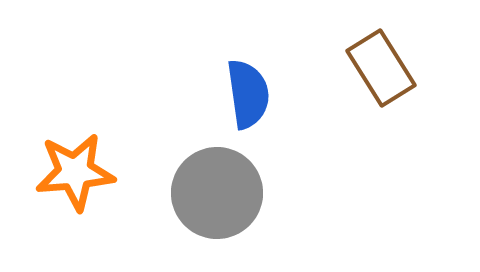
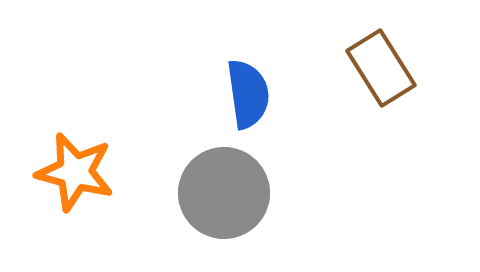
orange star: rotated 20 degrees clockwise
gray circle: moved 7 px right
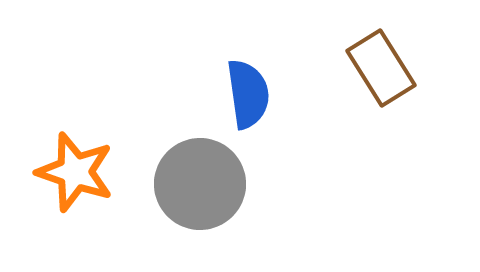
orange star: rotated 4 degrees clockwise
gray circle: moved 24 px left, 9 px up
